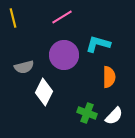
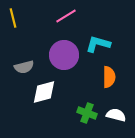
pink line: moved 4 px right, 1 px up
white diamond: rotated 48 degrees clockwise
white semicircle: moved 2 px right, 1 px up; rotated 120 degrees counterclockwise
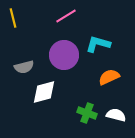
orange semicircle: rotated 115 degrees counterclockwise
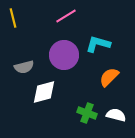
orange semicircle: rotated 20 degrees counterclockwise
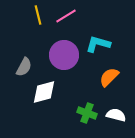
yellow line: moved 25 px right, 3 px up
gray semicircle: rotated 48 degrees counterclockwise
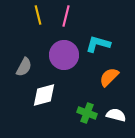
pink line: rotated 45 degrees counterclockwise
white diamond: moved 3 px down
